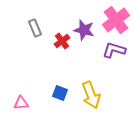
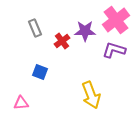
purple star: moved 1 px right, 1 px down; rotated 15 degrees counterclockwise
blue square: moved 20 px left, 21 px up
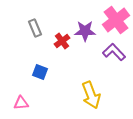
purple L-shape: moved 2 px down; rotated 30 degrees clockwise
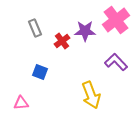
purple L-shape: moved 2 px right, 10 px down
